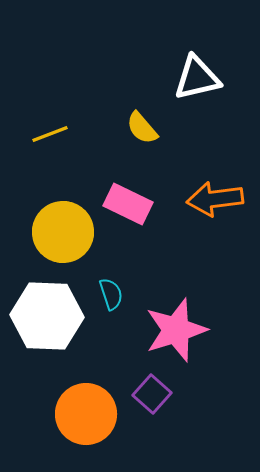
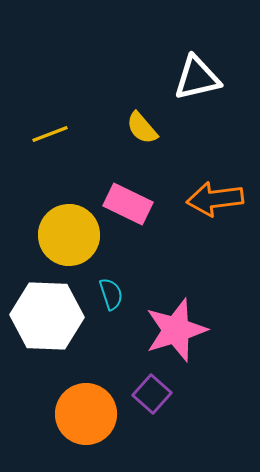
yellow circle: moved 6 px right, 3 px down
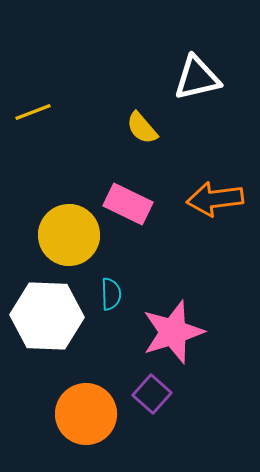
yellow line: moved 17 px left, 22 px up
cyan semicircle: rotated 16 degrees clockwise
pink star: moved 3 px left, 2 px down
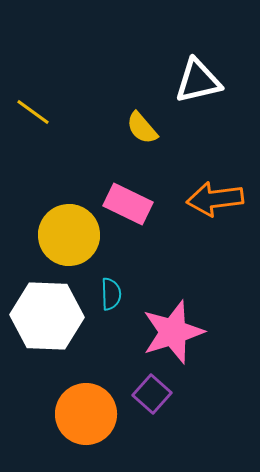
white triangle: moved 1 px right, 3 px down
yellow line: rotated 57 degrees clockwise
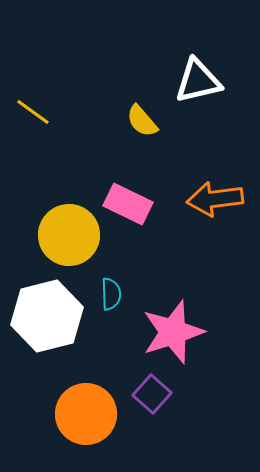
yellow semicircle: moved 7 px up
white hexagon: rotated 16 degrees counterclockwise
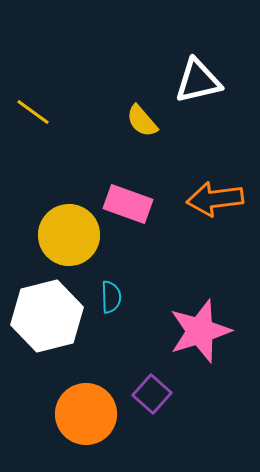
pink rectangle: rotated 6 degrees counterclockwise
cyan semicircle: moved 3 px down
pink star: moved 27 px right, 1 px up
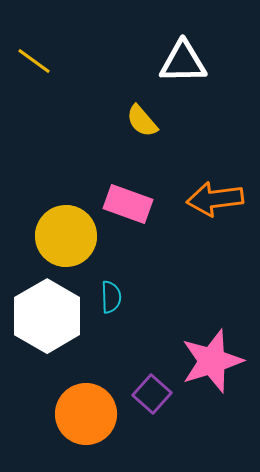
white triangle: moved 15 px left, 19 px up; rotated 12 degrees clockwise
yellow line: moved 1 px right, 51 px up
yellow circle: moved 3 px left, 1 px down
white hexagon: rotated 16 degrees counterclockwise
pink star: moved 12 px right, 30 px down
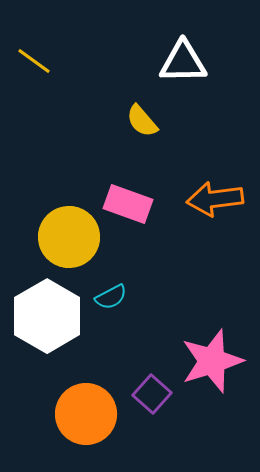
yellow circle: moved 3 px right, 1 px down
cyan semicircle: rotated 64 degrees clockwise
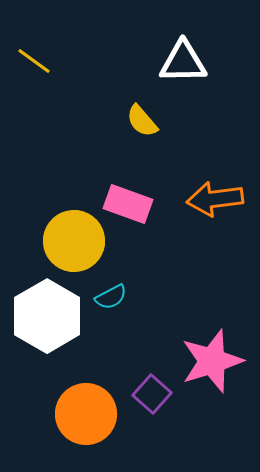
yellow circle: moved 5 px right, 4 px down
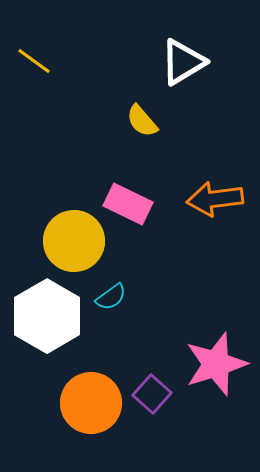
white triangle: rotated 30 degrees counterclockwise
pink rectangle: rotated 6 degrees clockwise
cyan semicircle: rotated 8 degrees counterclockwise
pink star: moved 4 px right, 3 px down
orange circle: moved 5 px right, 11 px up
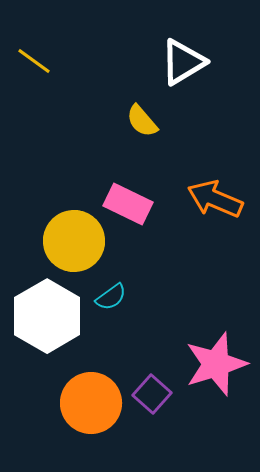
orange arrow: rotated 30 degrees clockwise
